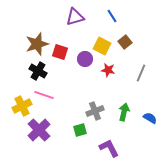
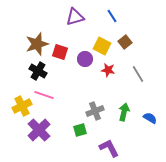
gray line: moved 3 px left, 1 px down; rotated 54 degrees counterclockwise
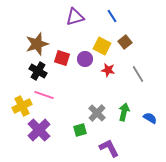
red square: moved 2 px right, 6 px down
gray cross: moved 2 px right, 2 px down; rotated 24 degrees counterclockwise
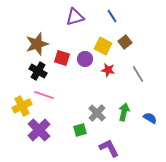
yellow square: moved 1 px right
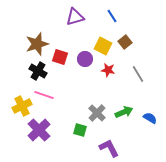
red square: moved 2 px left, 1 px up
green arrow: rotated 54 degrees clockwise
green square: rotated 32 degrees clockwise
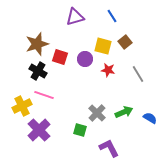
yellow square: rotated 12 degrees counterclockwise
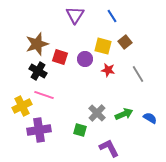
purple triangle: moved 2 px up; rotated 42 degrees counterclockwise
green arrow: moved 2 px down
purple cross: rotated 35 degrees clockwise
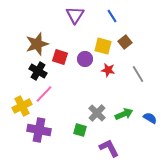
pink line: moved 1 px up; rotated 66 degrees counterclockwise
purple cross: rotated 20 degrees clockwise
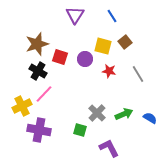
red star: moved 1 px right, 1 px down
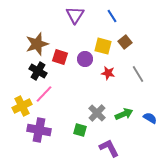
red star: moved 1 px left, 2 px down
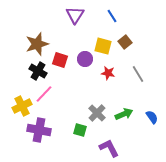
red square: moved 3 px down
blue semicircle: moved 2 px right, 1 px up; rotated 24 degrees clockwise
